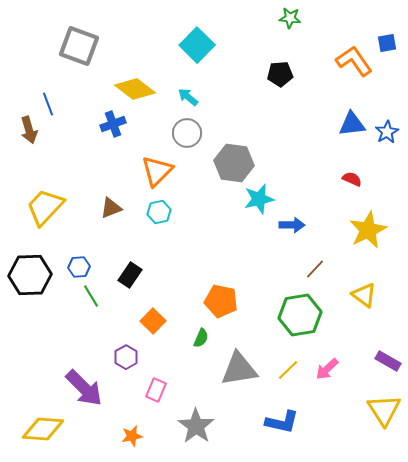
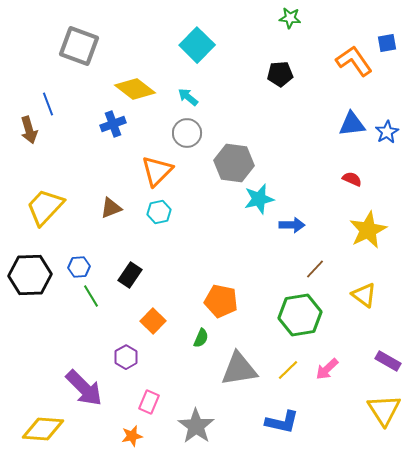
pink rectangle at (156, 390): moved 7 px left, 12 px down
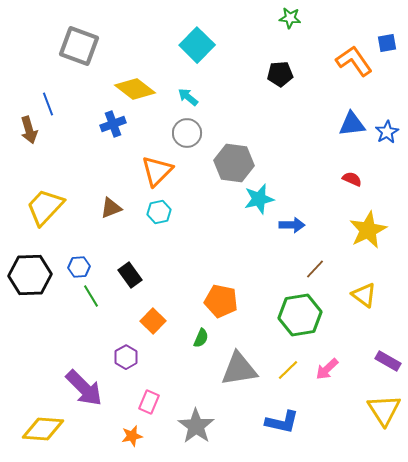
black rectangle at (130, 275): rotated 70 degrees counterclockwise
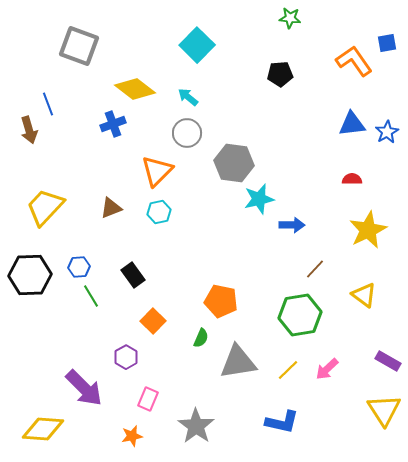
red semicircle at (352, 179): rotated 24 degrees counterclockwise
black rectangle at (130, 275): moved 3 px right
gray triangle at (239, 369): moved 1 px left, 7 px up
pink rectangle at (149, 402): moved 1 px left, 3 px up
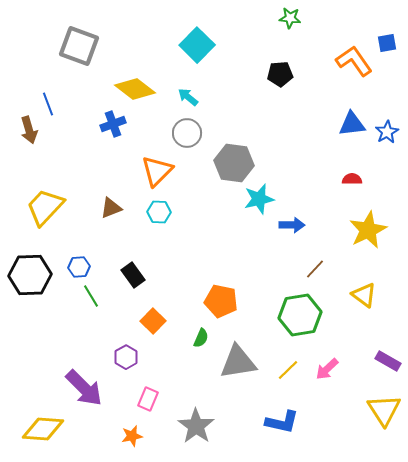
cyan hexagon at (159, 212): rotated 15 degrees clockwise
